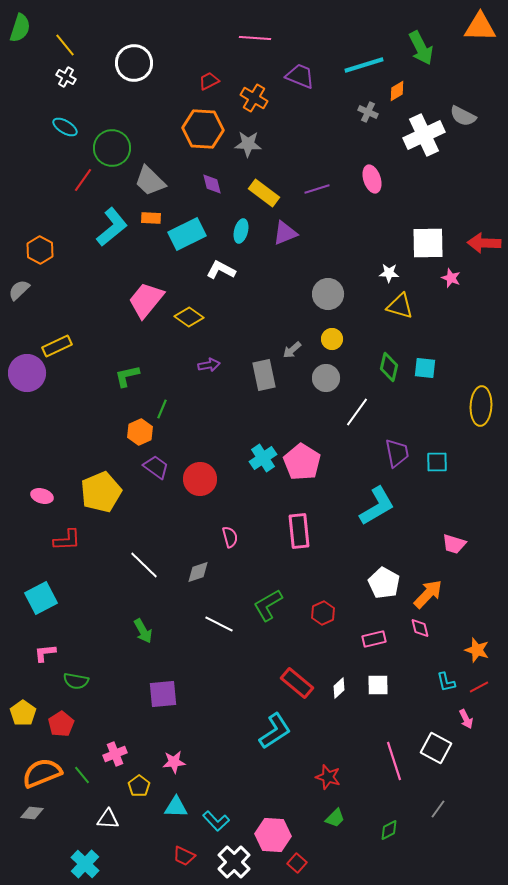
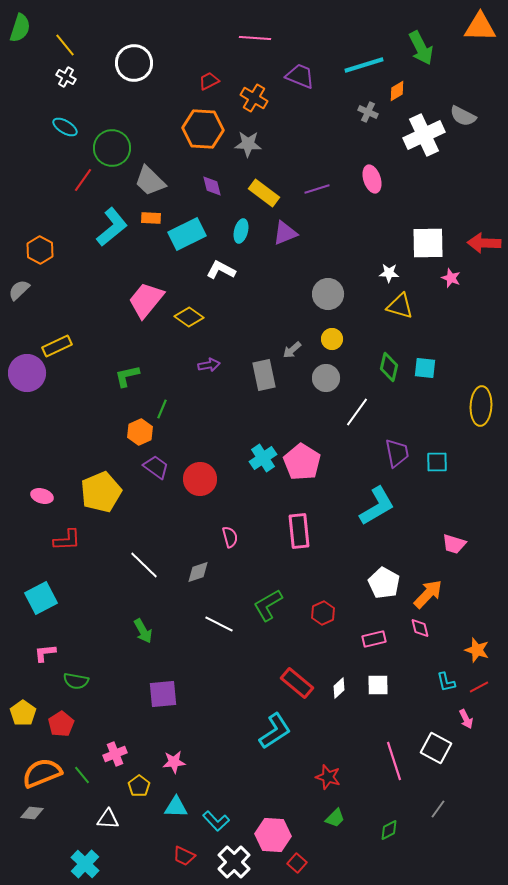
purple diamond at (212, 184): moved 2 px down
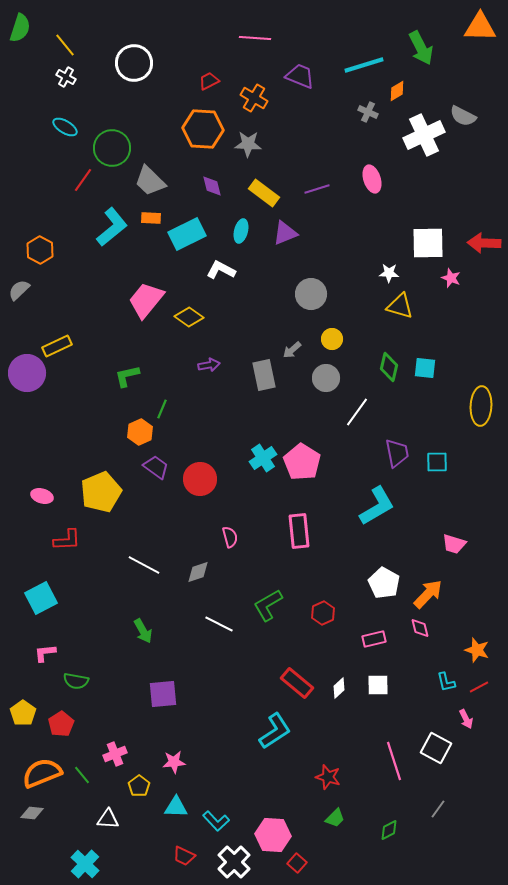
gray circle at (328, 294): moved 17 px left
white line at (144, 565): rotated 16 degrees counterclockwise
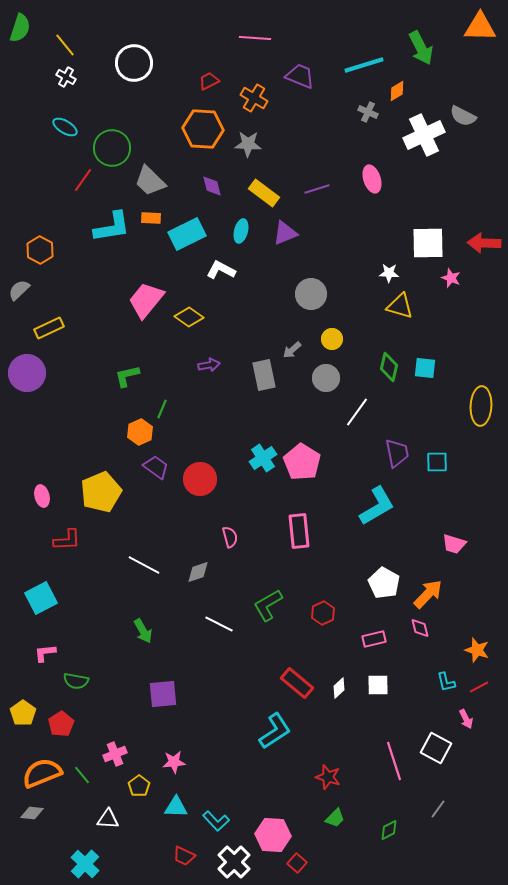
cyan L-shape at (112, 227): rotated 30 degrees clockwise
yellow rectangle at (57, 346): moved 8 px left, 18 px up
pink ellipse at (42, 496): rotated 60 degrees clockwise
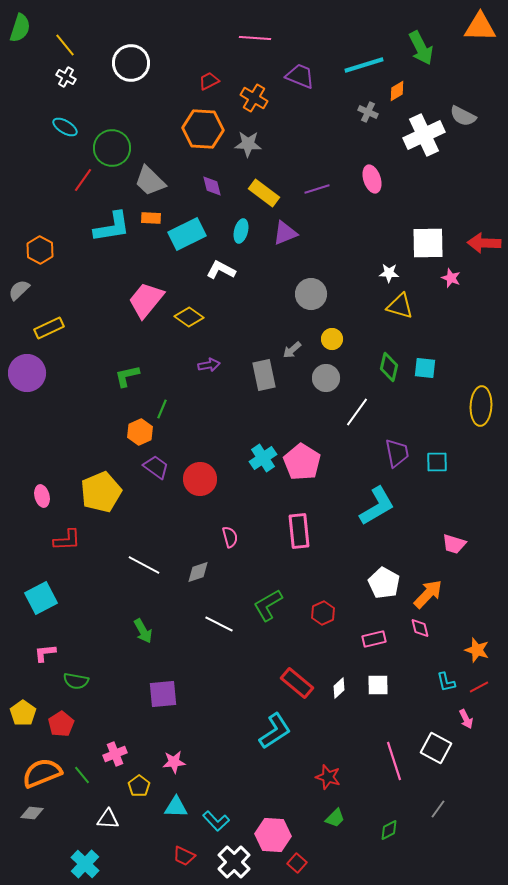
white circle at (134, 63): moved 3 px left
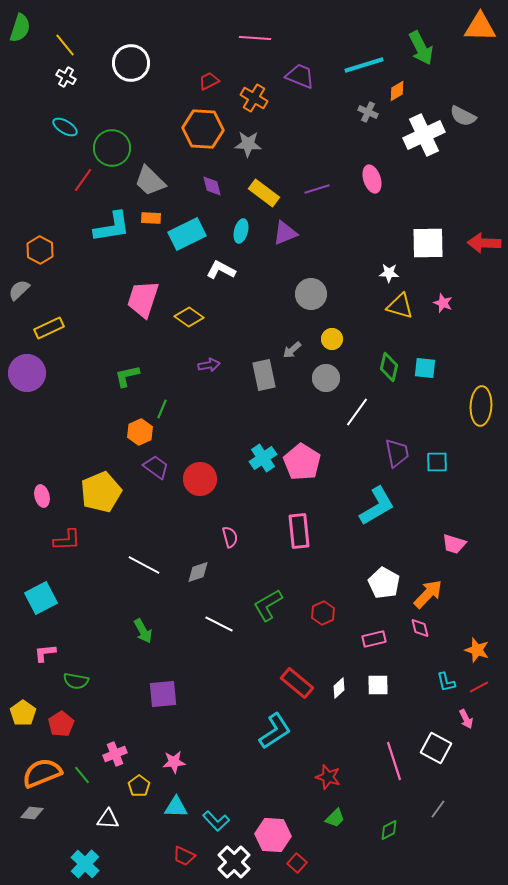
pink star at (451, 278): moved 8 px left, 25 px down
pink trapezoid at (146, 300): moved 3 px left, 1 px up; rotated 21 degrees counterclockwise
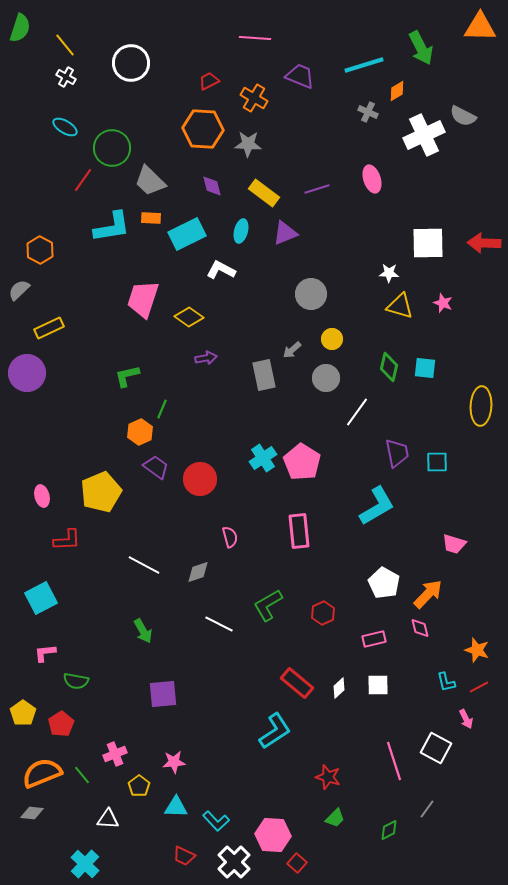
purple arrow at (209, 365): moved 3 px left, 7 px up
gray line at (438, 809): moved 11 px left
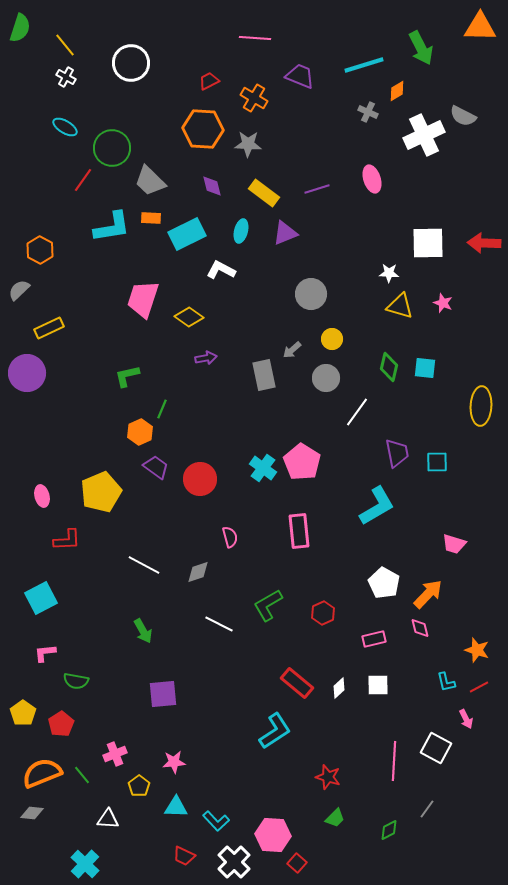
cyan cross at (263, 458): moved 10 px down; rotated 20 degrees counterclockwise
pink line at (394, 761): rotated 21 degrees clockwise
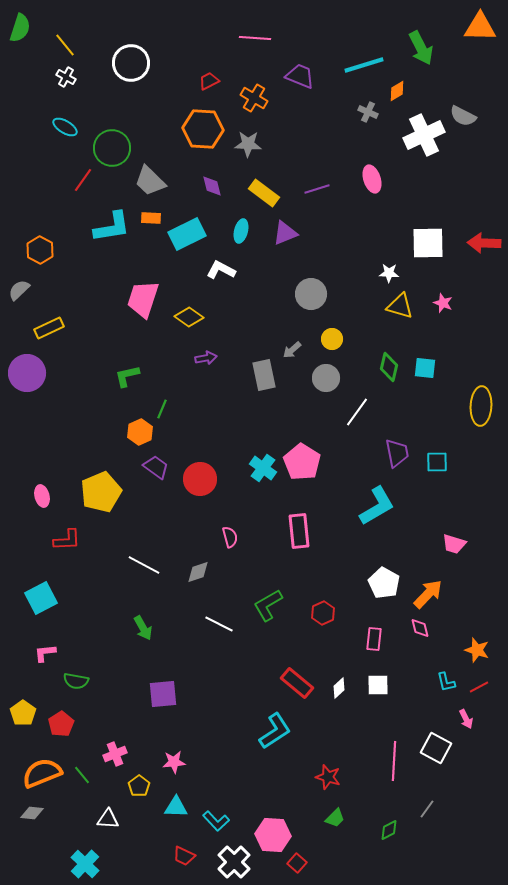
green arrow at (143, 631): moved 3 px up
pink rectangle at (374, 639): rotated 70 degrees counterclockwise
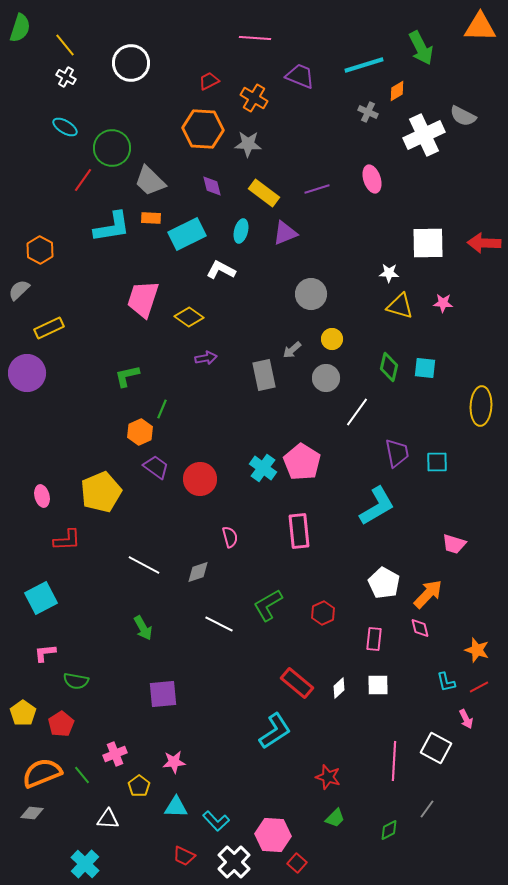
pink star at (443, 303): rotated 18 degrees counterclockwise
